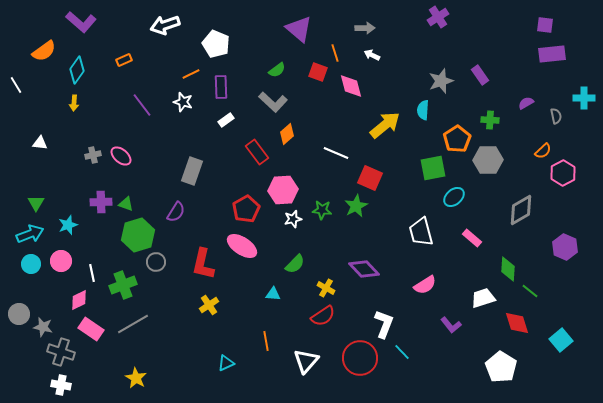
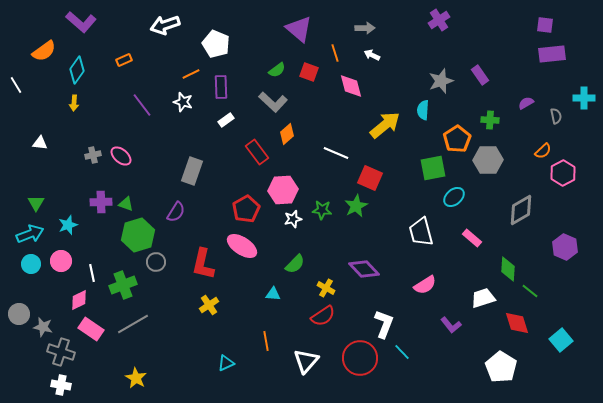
purple cross at (438, 17): moved 1 px right, 3 px down
red square at (318, 72): moved 9 px left
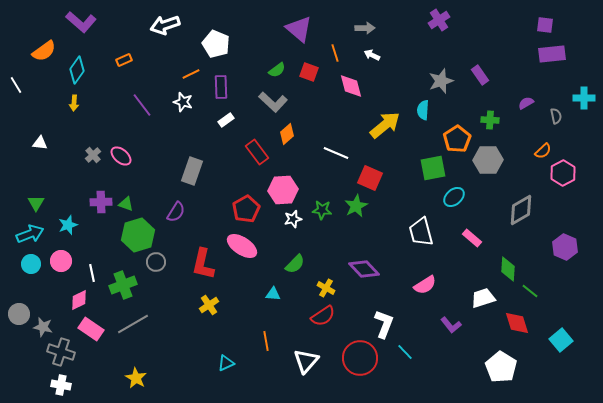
gray cross at (93, 155): rotated 28 degrees counterclockwise
cyan line at (402, 352): moved 3 px right
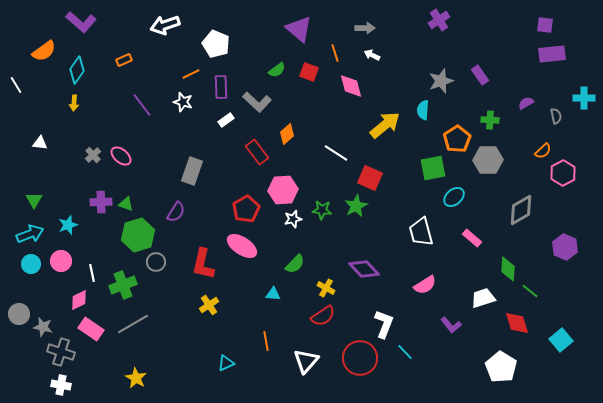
gray L-shape at (273, 102): moved 16 px left
white line at (336, 153): rotated 10 degrees clockwise
green triangle at (36, 203): moved 2 px left, 3 px up
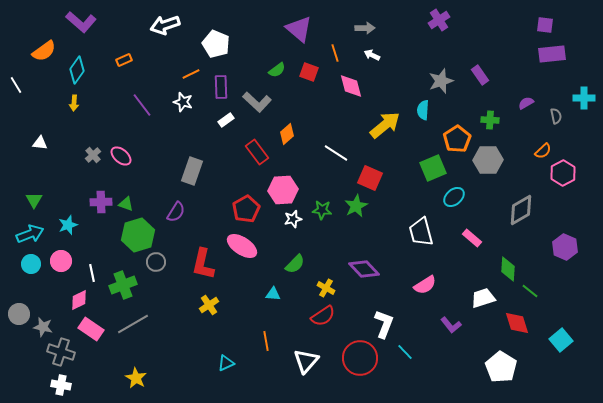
green square at (433, 168): rotated 12 degrees counterclockwise
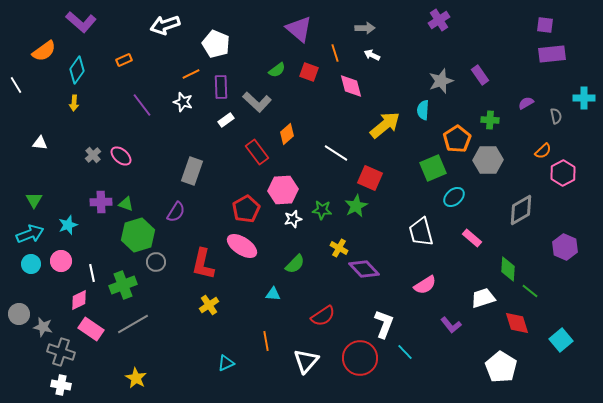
yellow cross at (326, 288): moved 13 px right, 40 px up
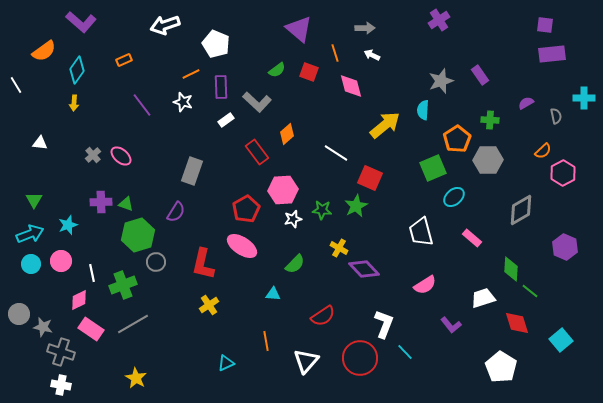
green diamond at (508, 269): moved 3 px right
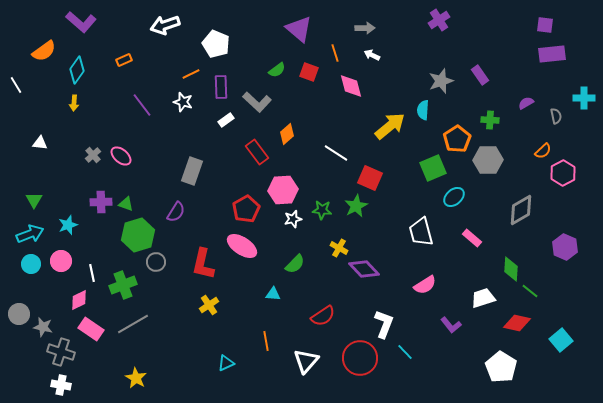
yellow arrow at (385, 125): moved 5 px right, 1 px down
red diamond at (517, 323): rotated 60 degrees counterclockwise
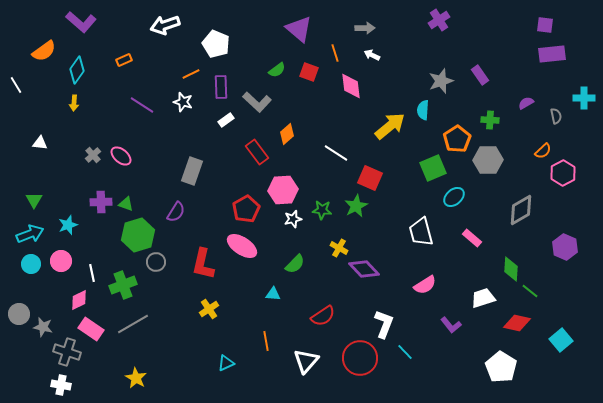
pink diamond at (351, 86): rotated 8 degrees clockwise
purple line at (142, 105): rotated 20 degrees counterclockwise
yellow cross at (209, 305): moved 4 px down
gray cross at (61, 352): moved 6 px right
